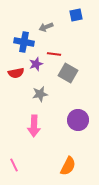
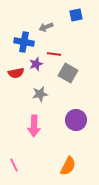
purple circle: moved 2 px left
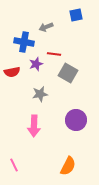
red semicircle: moved 4 px left, 1 px up
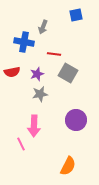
gray arrow: moved 3 px left; rotated 48 degrees counterclockwise
purple star: moved 1 px right, 10 px down
pink line: moved 7 px right, 21 px up
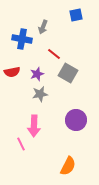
blue cross: moved 2 px left, 3 px up
red line: rotated 32 degrees clockwise
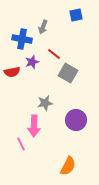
purple star: moved 5 px left, 12 px up
gray star: moved 5 px right, 9 px down
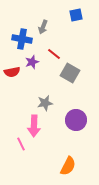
gray square: moved 2 px right
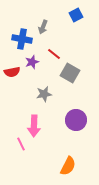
blue square: rotated 16 degrees counterclockwise
gray star: moved 1 px left, 9 px up
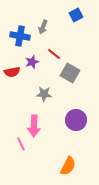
blue cross: moved 2 px left, 3 px up
gray star: rotated 14 degrees clockwise
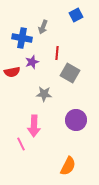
blue cross: moved 2 px right, 2 px down
red line: moved 3 px right, 1 px up; rotated 56 degrees clockwise
